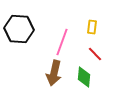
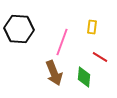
red line: moved 5 px right, 3 px down; rotated 14 degrees counterclockwise
brown arrow: rotated 35 degrees counterclockwise
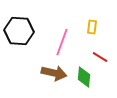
black hexagon: moved 2 px down
brown arrow: rotated 55 degrees counterclockwise
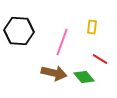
red line: moved 2 px down
green diamond: rotated 45 degrees counterclockwise
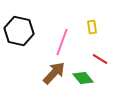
yellow rectangle: rotated 16 degrees counterclockwise
black hexagon: rotated 8 degrees clockwise
brown arrow: rotated 60 degrees counterclockwise
green diamond: moved 1 px left, 1 px down
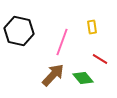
brown arrow: moved 1 px left, 2 px down
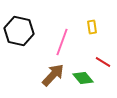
red line: moved 3 px right, 3 px down
